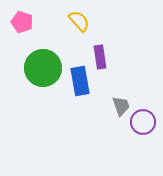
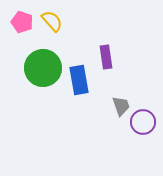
yellow semicircle: moved 27 px left
purple rectangle: moved 6 px right
blue rectangle: moved 1 px left, 1 px up
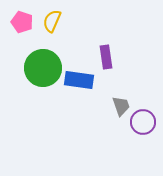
yellow semicircle: rotated 115 degrees counterclockwise
blue rectangle: rotated 72 degrees counterclockwise
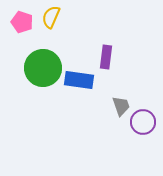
yellow semicircle: moved 1 px left, 4 px up
purple rectangle: rotated 15 degrees clockwise
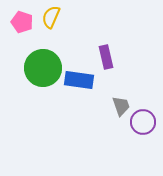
purple rectangle: rotated 20 degrees counterclockwise
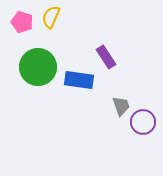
purple rectangle: rotated 20 degrees counterclockwise
green circle: moved 5 px left, 1 px up
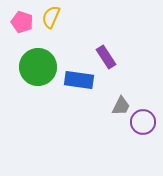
gray trapezoid: rotated 45 degrees clockwise
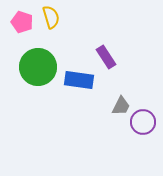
yellow semicircle: rotated 140 degrees clockwise
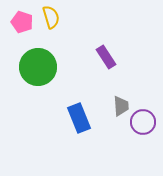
blue rectangle: moved 38 px down; rotated 60 degrees clockwise
gray trapezoid: rotated 30 degrees counterclockwise
